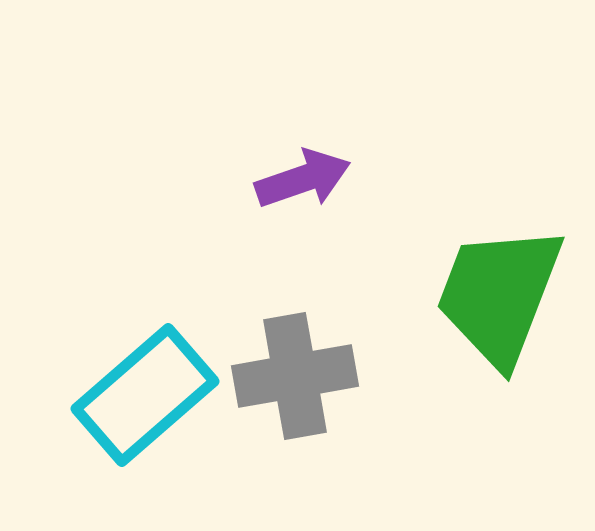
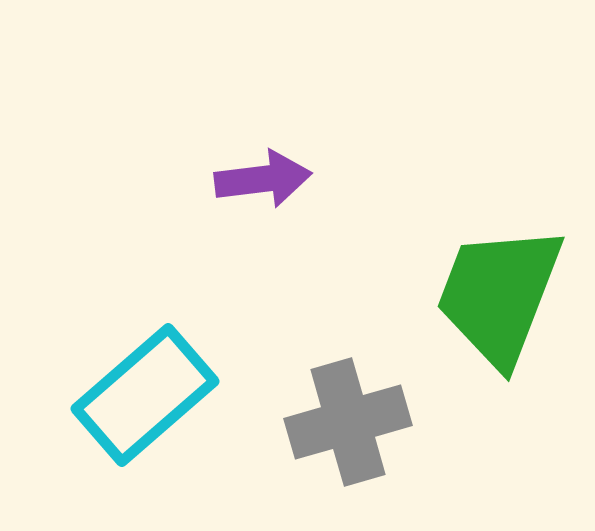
purple arrow: moved 40 px left; rotated 12 degrees clockwise
gray cross: moved 53 px right, 46 px down; rotated 6 degrees counterclockwise
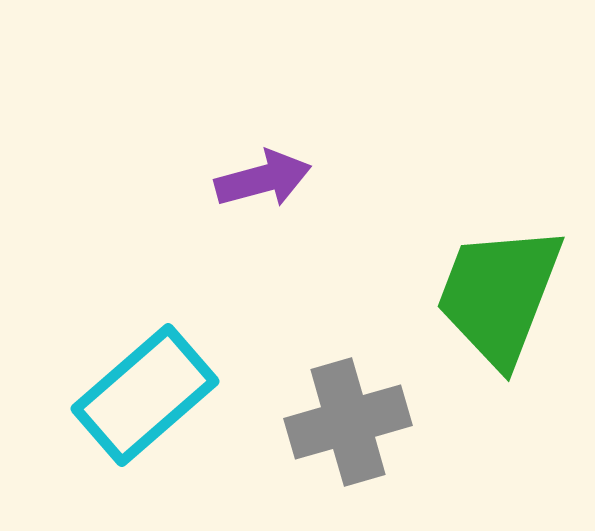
purple arrow: rotated 8 degrees counterclockwise
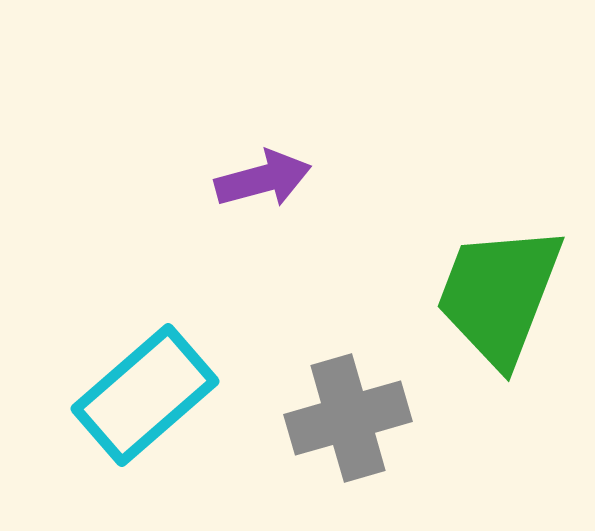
gray cross: moved 4 px up
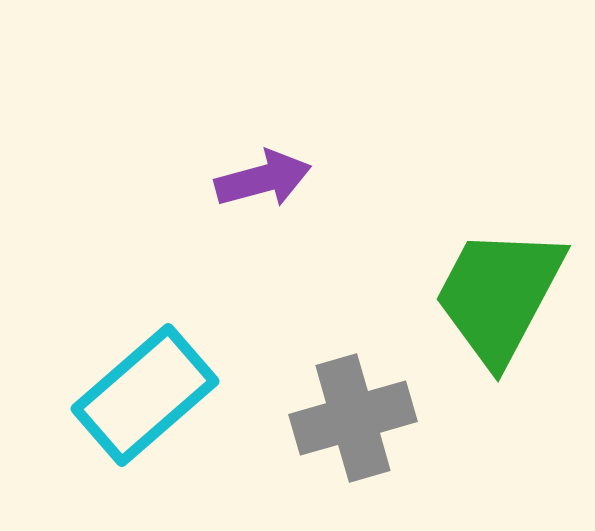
green trapezoid: rotated 7 degrees clockwise
gray cross: moved 5 px right
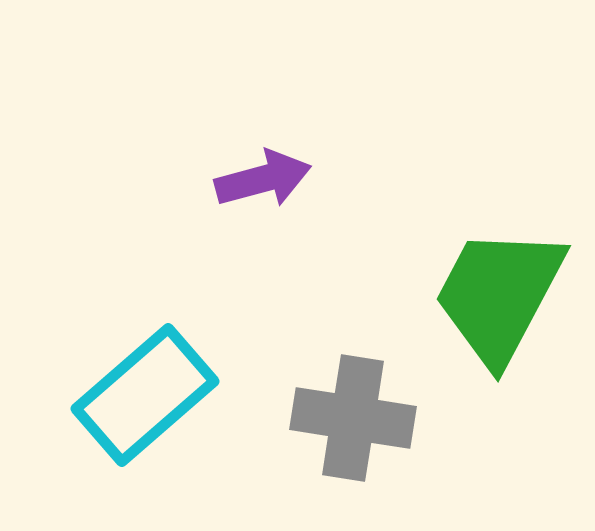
gray cross: rotated 25 degrees clockwise
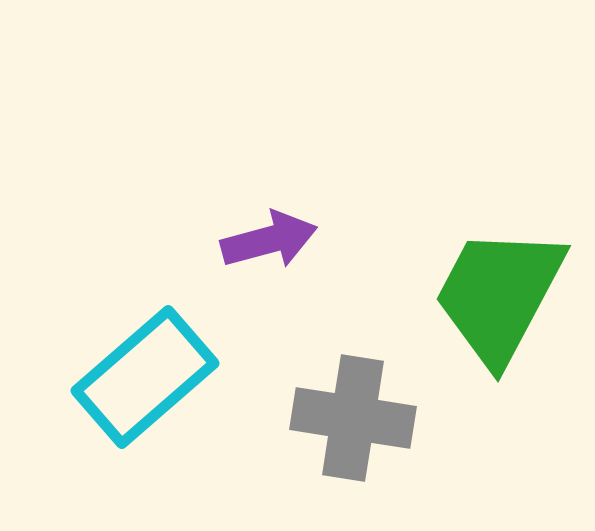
purple arrow: moved 6 px right, 61 px down
cyan rectangle: moved 18 px up
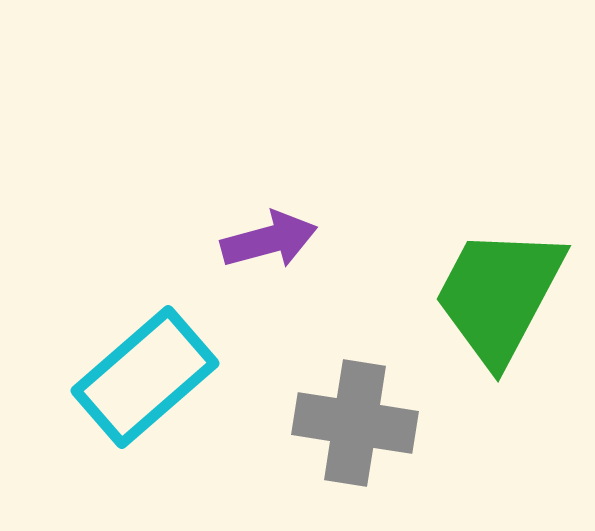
gray cross: moved 2 px right, 5 px down
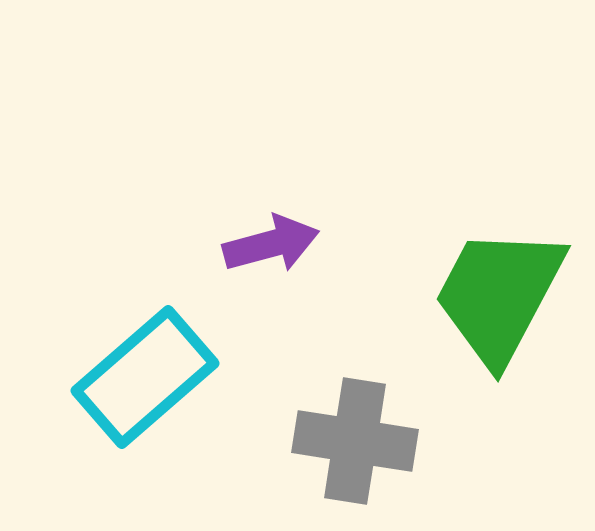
purple arrow: moved 2 px right, 4 px down
gray cross: moved 18 px down
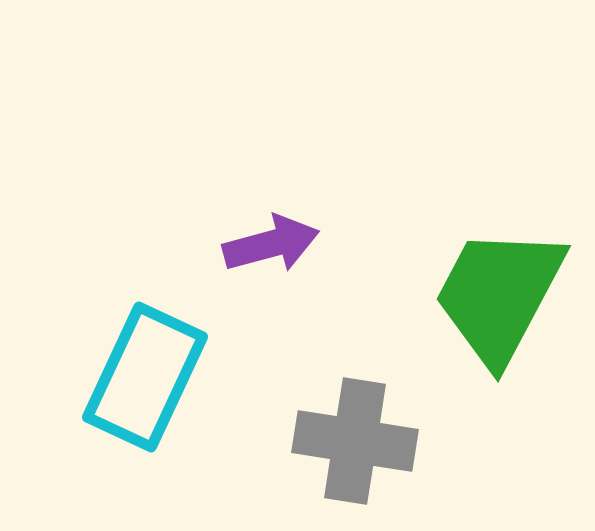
cyan rectangle: rotated 24 degrees counterclockwise
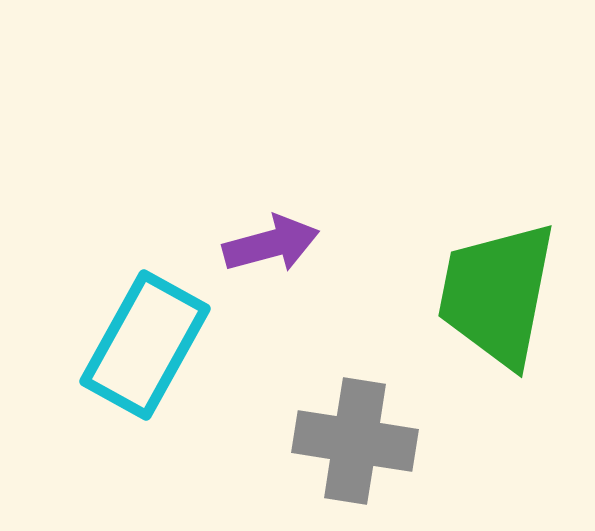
green trapezoid: moved 2 px left, 1 px up; rotated 17 degrees counterclockwise
cyan rectangle: moved 32 px up; rotated 4 degrees clockwise
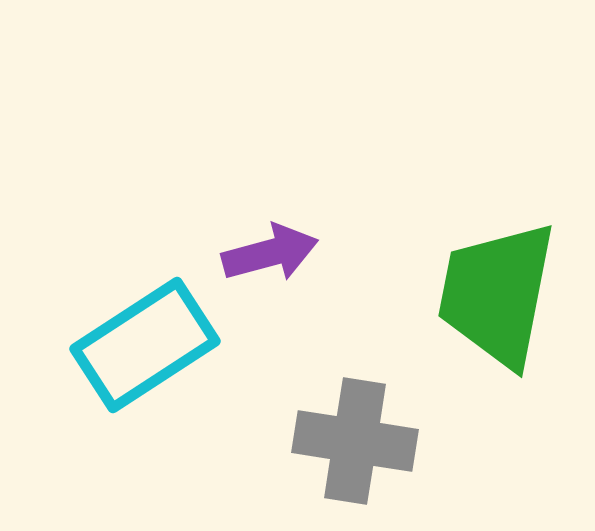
purple arrow: moved 1 px left, 9 px down
cyan rectangle: rotated 28 degrees clockwise
